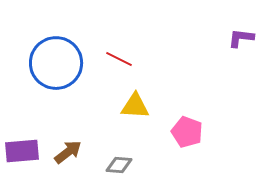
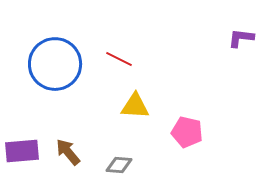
blue circle: moved 1 px left, 1 px down
pink pentagon: rotated 8 degrees counterclockwise
brown arrow: rotated 92 degrees counterclockwise
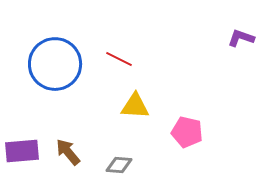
purple L-shape: rotated 12 degrees clockwise
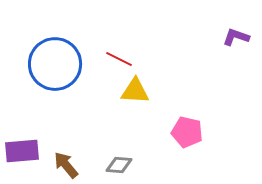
purple L-shape: moved 5 px left, 1 px up
yellow triangle: moved 15 px up
brown arrow: moved 2 px left, 13 px down
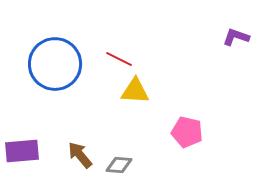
brown arrow: moved 14 px right, 10 px up
